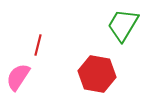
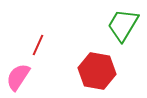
red line: rotated 10 degrees clockwise
red hexagon: moved 3 px up
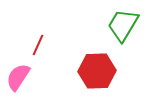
red hexagon: rotated 12 degrees counterclockwise
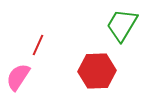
green trapezoid: moved 1 px left
